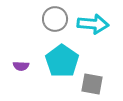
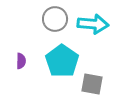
purple semicircle: moved 5 px up; rotated 91 degrees counterclockwise
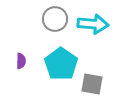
cyan pentagon: moved 1 px left, 3 px down
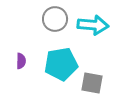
cyan arrow: moved 1 px down
cyan pentagon: rotated 28 degrees clockwise
gray square: moved 1 px up
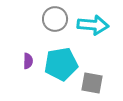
purple semicircle: moved 7 px right
